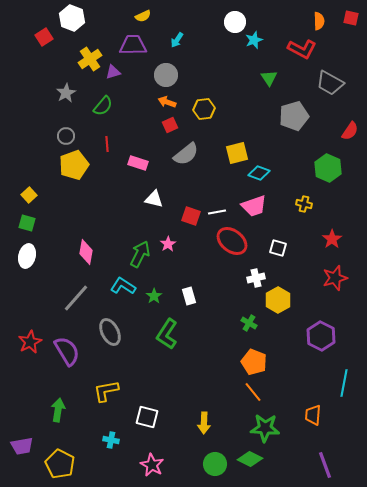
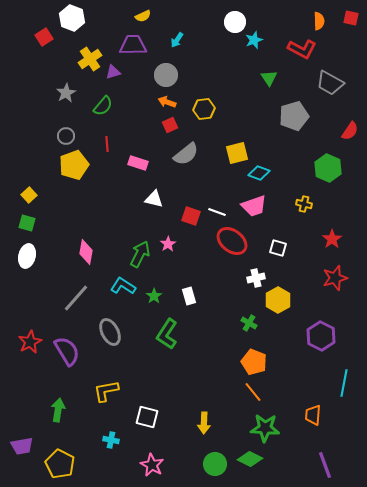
white line at (217, 212): rotated 30 degrees clockwise
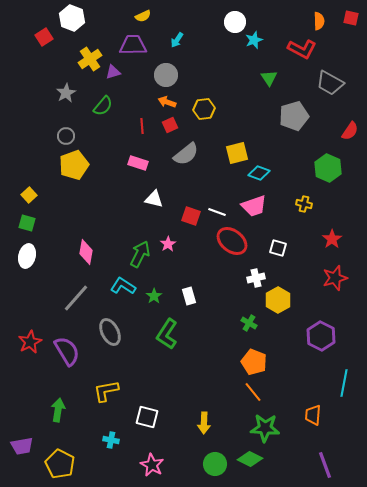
red line at (107, 144): moved 35 px right, 18 px up
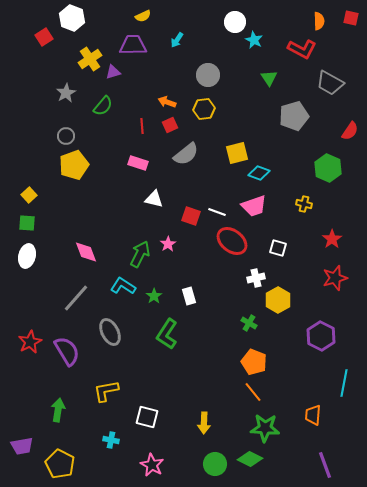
cyan star at (254, 40): rotated 24 degrees counterclockwise
gray circle at (166, 75): moved 42 px right
green square at (27, 223): rotated 12 degrees counterclockwise
pink diamond at (86, 252): rotated 30 degrees counterclockwise
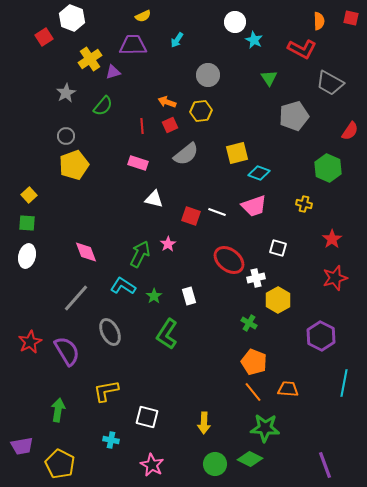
yellow hexagon at (204, 109): moved 3 px left, 2 px down
red ellipse at (232, 241): moved 3 px left, 19 px down
orange trapezoid at (313, 415): moved 25 px left, 26 px up; rotated 90 degrees clockwise
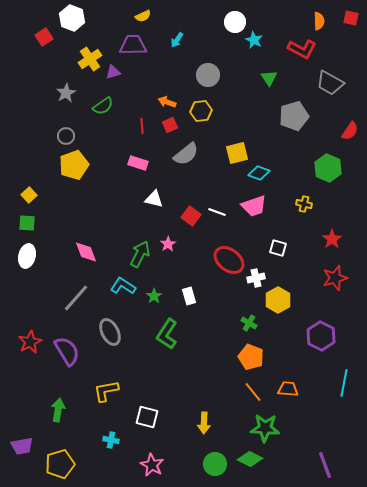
green semicircle at (103, 106): rotated 15 degrees clockwise
red square at (191, 216): rotated 18 degrees clockwise
orange pentagon at (254, 362): moved 3 px left, 5 px up
yellow pentagon at (60, 464): rotated 28 degrees clockwise
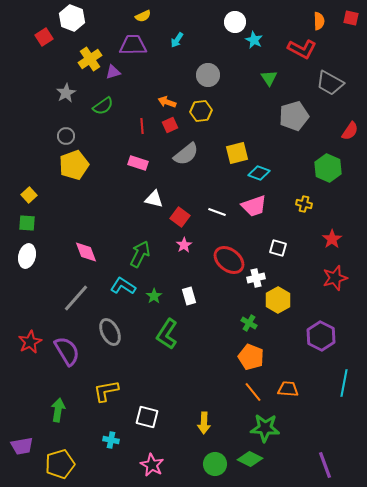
red square at (191, 216): moved 11 px left, 1 px down
pink star at (168, 244): moved 16 px right, 1 px down
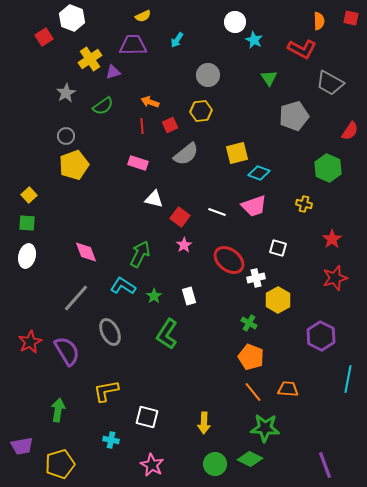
orange arrow at (167, 102): moved 17 px left
cyan line at (344, 383): moved 4 px right, 4 px up
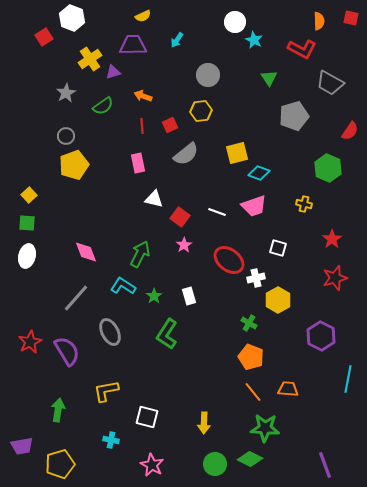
orange arrow at (150, 102): moved 7 px left, 6 px up
pink rectangle at (138, 163): rotated 60 degrees clockwise
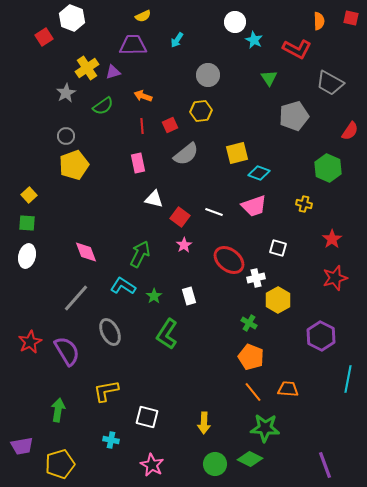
red L-shape at (302, 49): moved 5 px left
yellow cross at (90, 59): moved 3 px left, 9 px down
white line at (217, 212): moved 3 px left
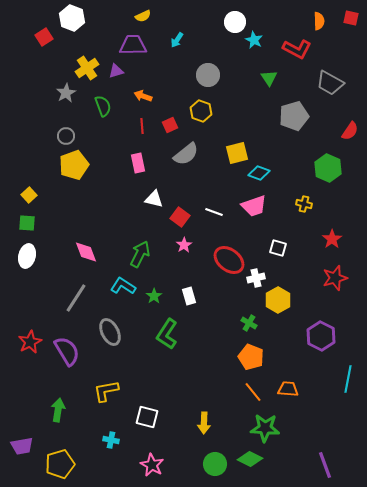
purple triangle at (113, 72): moved 3 px right, 1 px up
green semicircle at (103, 106): rotated 75 degrees counterclockwise
yellow hexagon at (201, 111): rotated 25 degrees clockwise
gray line at (76, 298): rotated 8 degrees counterclockwise
